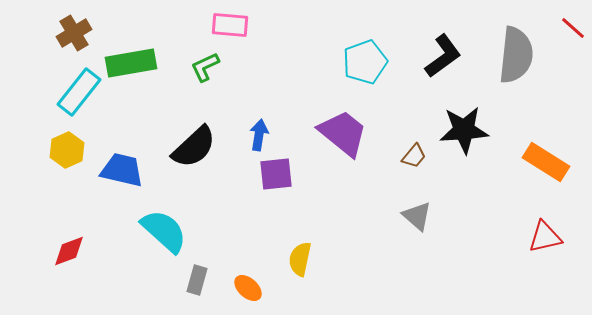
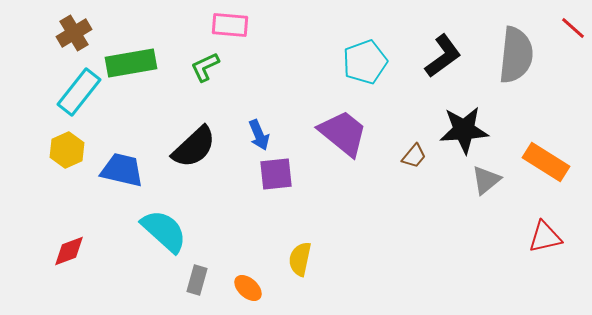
blue arrow: rotated 148 degrees clockwise
gray triangle: moved 69 px right, 36 px up; rotated 40 degrees clockwise
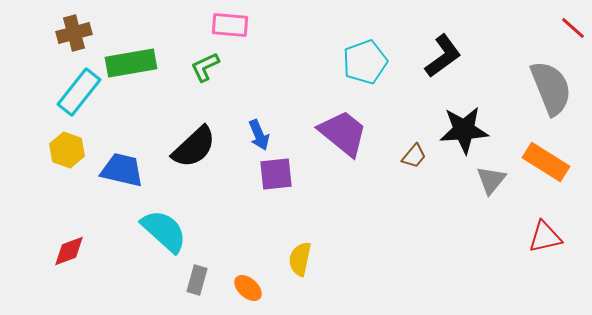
brown cross: rotated 16 degrees clockwise
gray semicircle: moved 35 px right, 33 px down; rotated 28 degrees counterclockwise
yellow hexagon: rotated 16 degrees counterclockwise
gray triangle: moved 5 px right; rotated 12 degrees counterclockwise
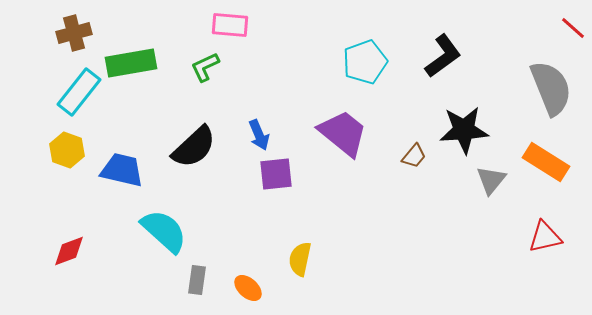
gray rectangle: rotated 8 degrees counterclockwise
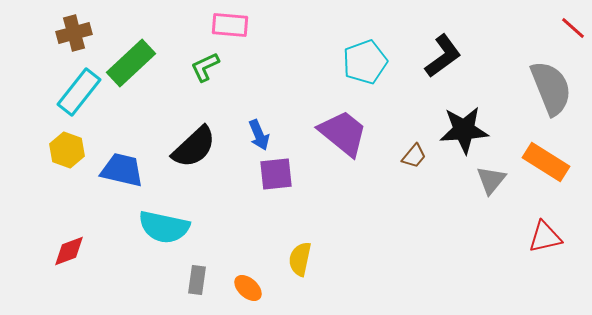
green rectangle: rotated 33 degrees counterclockwise
cyan semicircle: moved 4 px up; rotated 150 degrees clockwise
